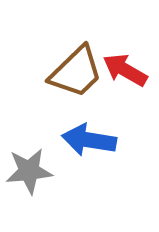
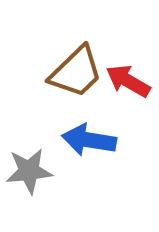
red arrow: moved 3 px right, 11 px down
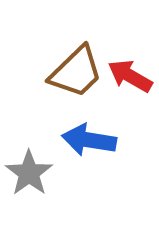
red arrow: moved 2 px right, 5 px up
gray star: moved 2 px down; rotated 30 degrees counterclockwise
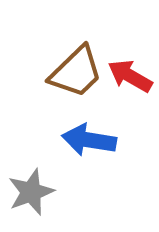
gray star: moved 2 px right, 19 px down; rotated 15 degrees clockwise
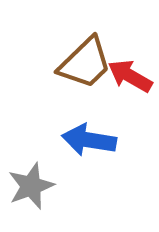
brown trapezoid: moved 9 px right, 9 px up
gray star: moved 6 px up
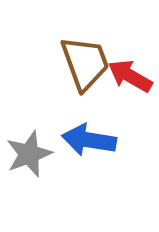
brown trapezoid: rotated 66 degrees counterclockwise
gray star: moved 2 px left, 32 px up
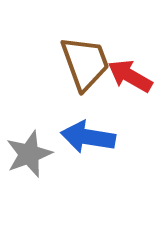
blue arrow: moved 1 px left, 3 px up
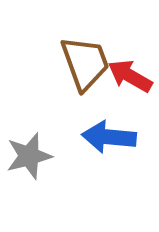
blue arrow: moved 21 px right; rotated 4 degrees counterclockwise
gray star: moved 2 px down; rotated 6 degrees clockwise
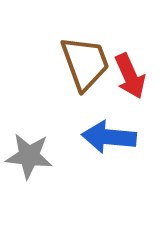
red arrow: rotated 144 degrees counterclockwise
gray star: rotated 21 degrees clockwise
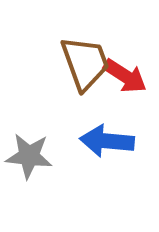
red arrow: moved 5 px left; rotated 33 degrees counterclockwise
blue arrow: moved 2 px left, 4 px down
